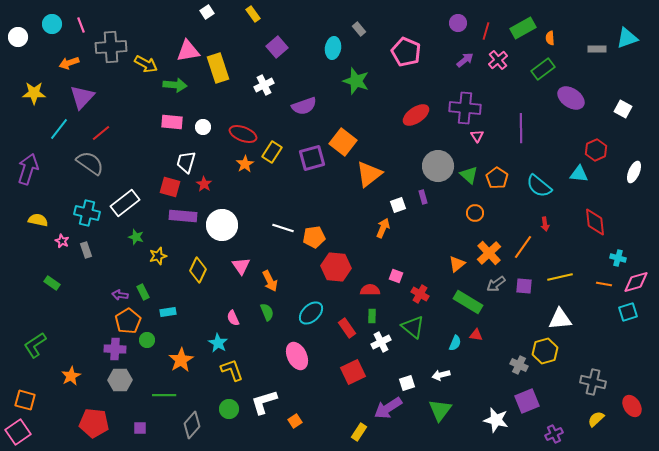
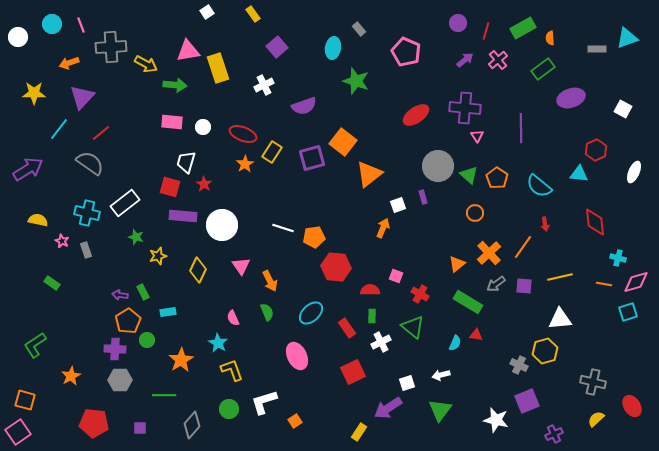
purple ellipse at (571, 98): rotated 52 degrees counterclockwise
purple arrow at (28, 169): rotated 40 degrees clockwise
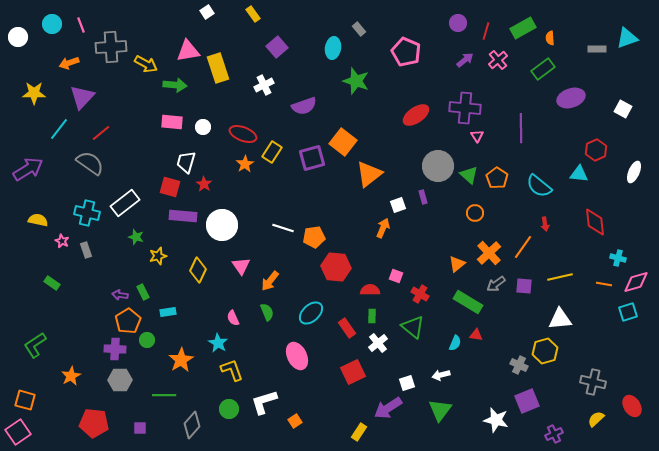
orange arrow at (270, 281): rotated 65 degrees clockwise
white cross at (381, 342): moved 3 px left, 1 px down; rotated 12 degrees counterclockwise
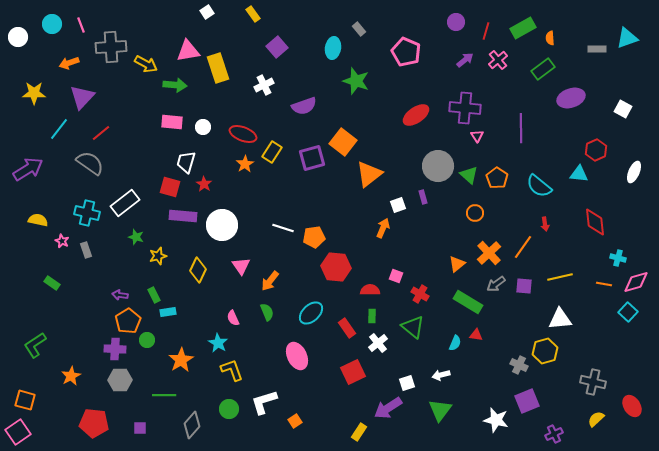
purple circle at (458, 23): moved 2 px left, 1 px up
green rectangle at (143, 292): moved 11 px right, 3 px down
cyan square at (628, 312): rotated 30 degrees counterclockwise
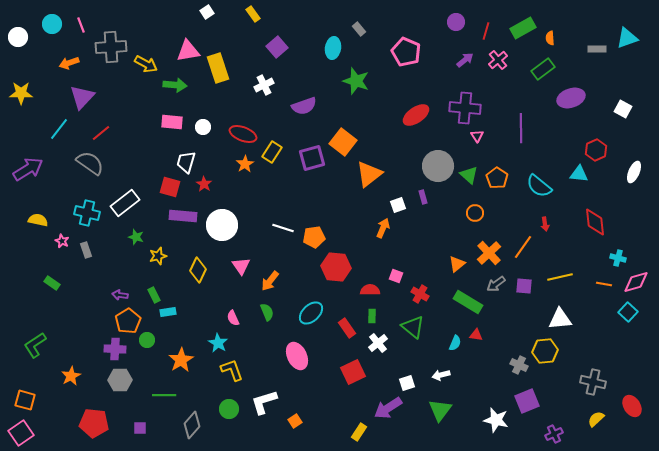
yellow star at (34, 93): moved 13 px left
yellow hexagon at (545, 351): rotated 10 degrees clockwise
pink square at (18, 432): moved 3 px right, 1 px down
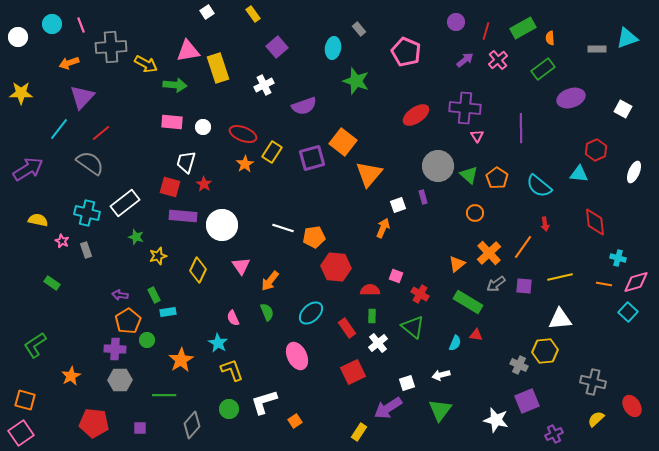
orange triangle at (369, 174): rotated 12 degrees counterclockwise
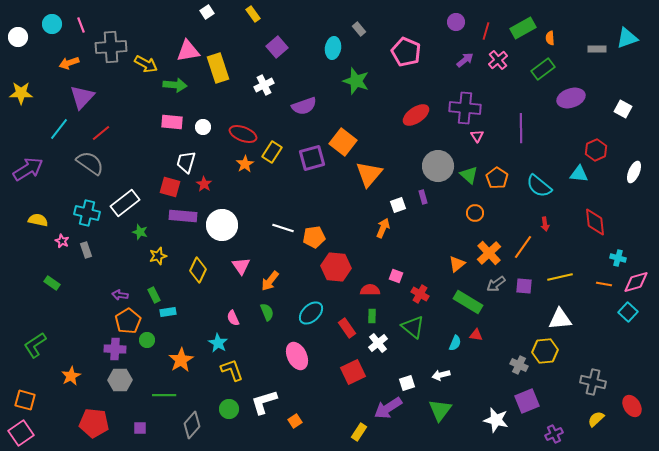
green star at (136, 237): moved 4 px right, 5 px up
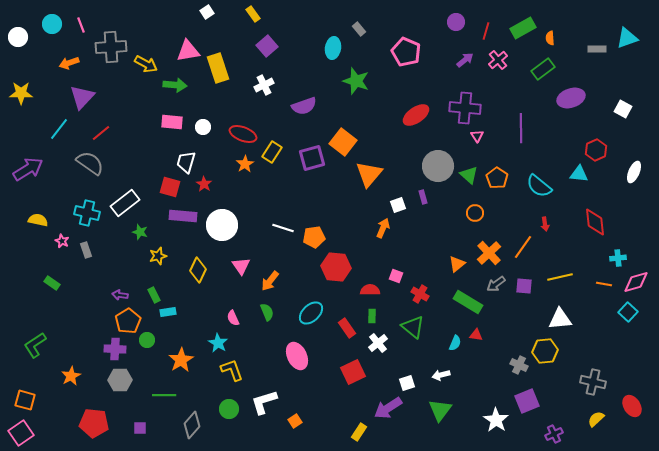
purple square at (277, 47): moved 10 px left, 1 px up
cyan cross at (618, 258): rotated 21 degrees counterclockwise
white star at (496, 420): rotated 20 degrees clockwise
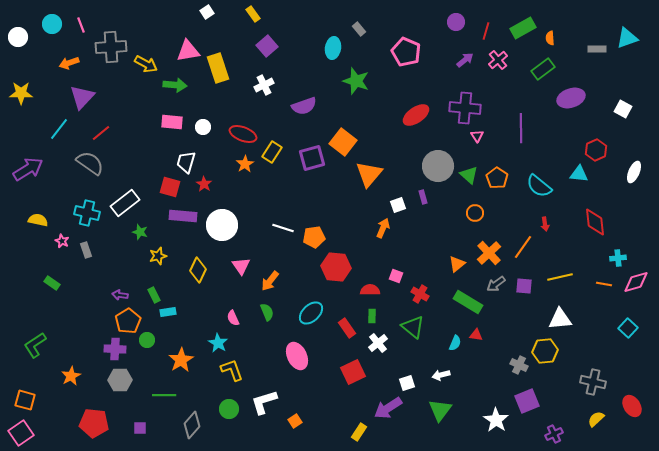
cyan square at (628, 312): moved 16 px down
